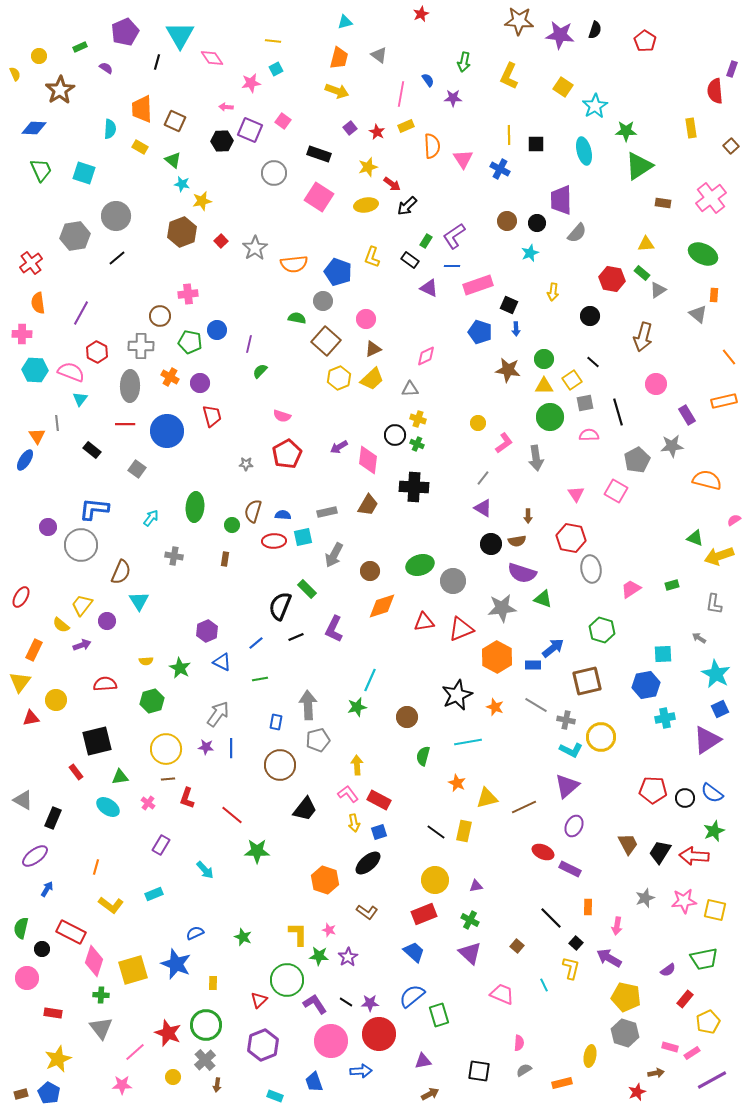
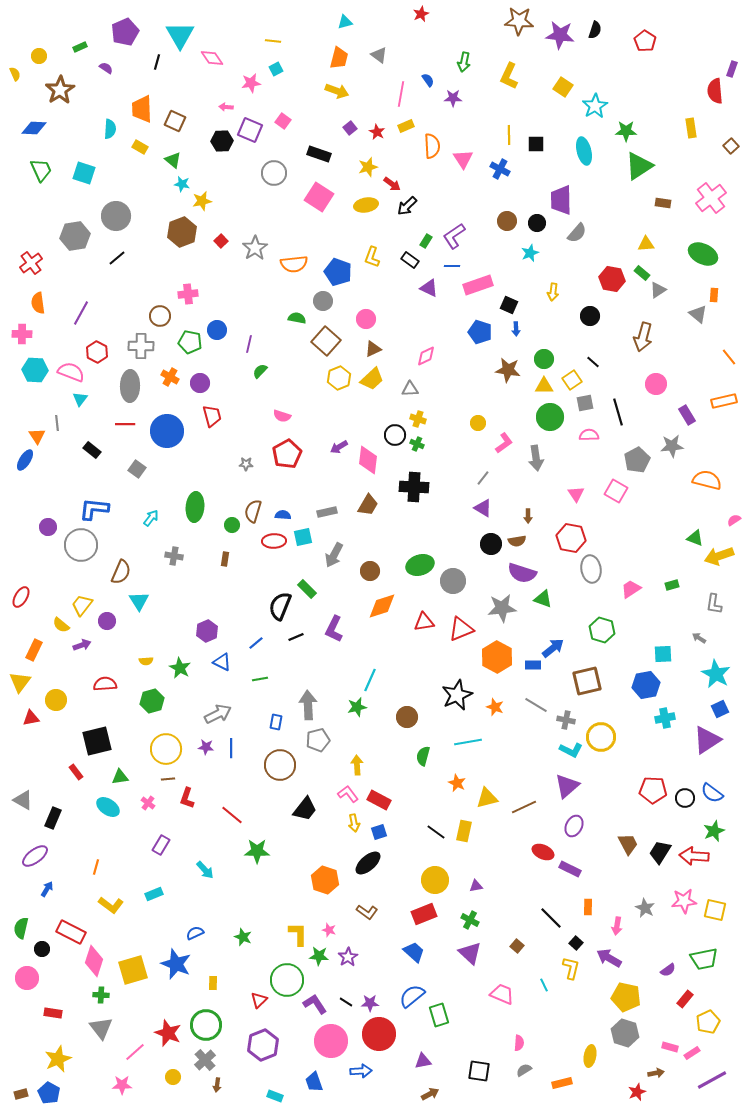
gray arrow at (218, 714): rotated 28 degrees clockwise
gray star at (645, 898): moved 10 px down; rotated 24 degrees counterclockwise
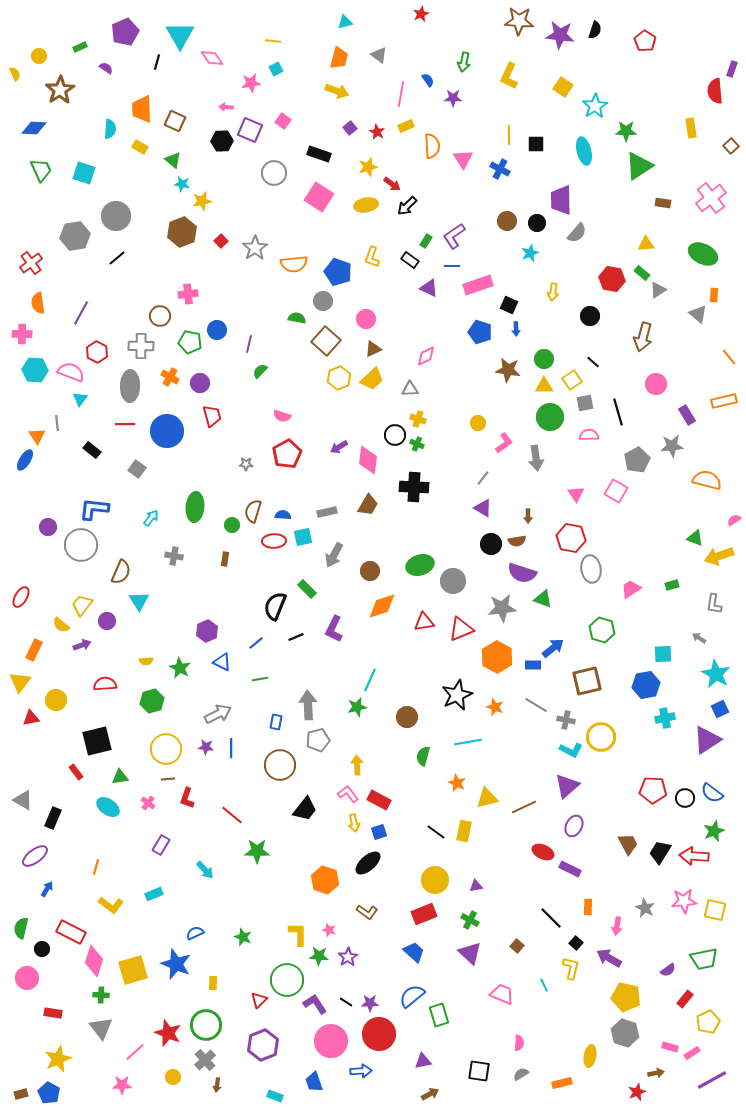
black semicircle at (280, 606): moved 5 px left
gray semicircle at (524, 1070): moved 3 px left, 4 px down
